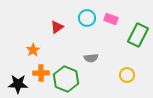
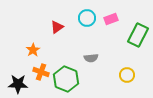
pink rectangle: rotated 40 degrees counterclockwise
orange cross: moved 1 px up; rotated 21 degrees clockwise
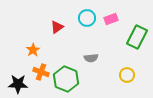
green rectangle: moved 1 px left, 2 px down
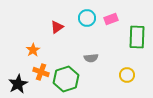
green rectangle: rotated 25 degrees counterclockwise
green hexagon: rotated 20 degrees clockwise
black star: rotated 30 degrees counterclockwise
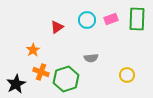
cyan circle: moved 2 px down
green rectangle: moved 18 px up
black star: moved 2 px left
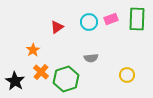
cyan circle: moved 2 px right, 2 px down
orange cross: rotated 21 degrees clockwise
black star: moved 1 px left, 3 px up; rotated 12 degrees counterclockwise
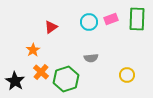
red triangle: moved 6 px left
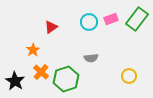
green rectangle: rotated 35 degrees clockwise
yellow circle: moved 2 px right, 1 px down
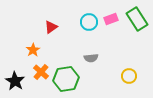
green rectangle: rotated 70 degrees counterclockwise
green hexagon: rotated 10 degrees clockwise
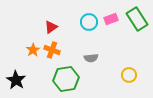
orange cross: moved 11 px right, 22 px up; rotated 21 degrees counterclockwise
yellow circle: moved 1 px up
black star: moved 1 px right, 1 px up
